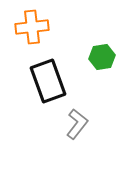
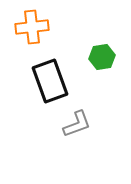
black rectangle: moved 2 px right
gray L-shape: rotated 32 degrees clockwise
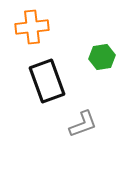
black rectangle: moved 3 px left
gray L-shape: moved 6 px right
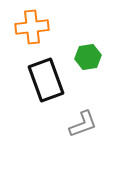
green hexagon: moved 14 px left
black rectangle: moved 1 px left, 1 px up
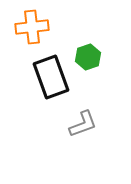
green hexagon: rotated 10 degrees counterclockwise
black rectangle: moved 5 px right, 3 px up
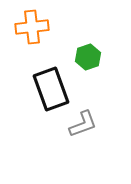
black rectangle: moved 12 px down
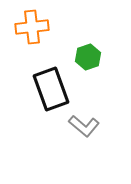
gray L-shape: moved 1 px right, 2 px down; rotated 60 degrees clockwise
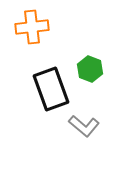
green hexagon: moved 2 px right, 12 px down; rotated 20 degrees counterclockwise
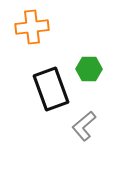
green hexagon: moved 1 px left; rotated 20 degrees counterclockwise
gray L-shape: rotated 100 degrees clockwise
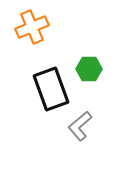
orange cross: rotated 16 degrees counterclockwise
gray L-shape: moved 4 px left
